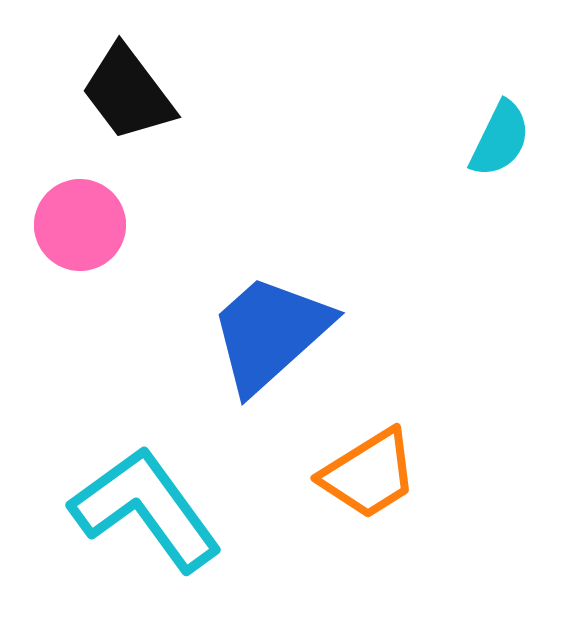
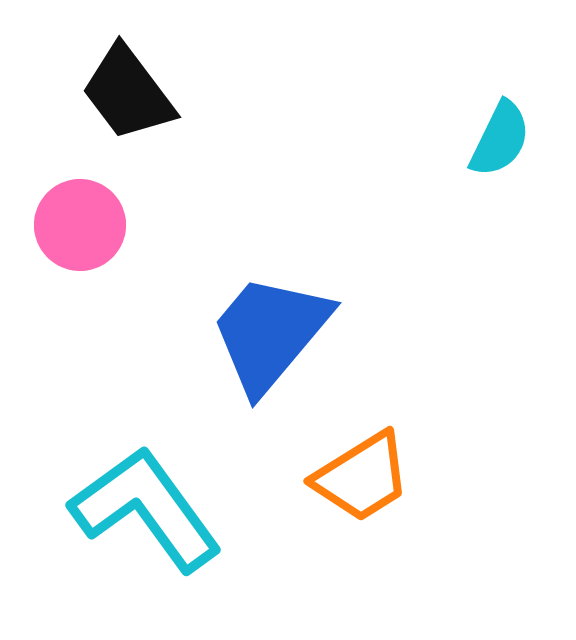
blue trapezoid: rotated 8 degrees counterclockwise
orange trapezoid: moved 7 px left, 3 px down
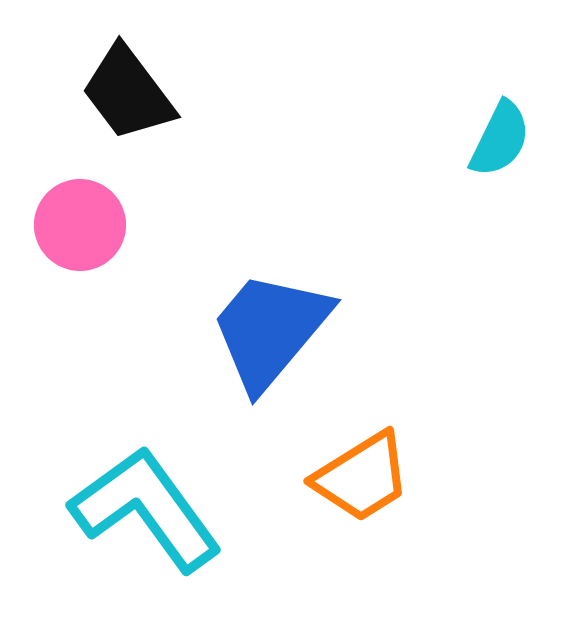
blue trapezoid: moved 3 px up
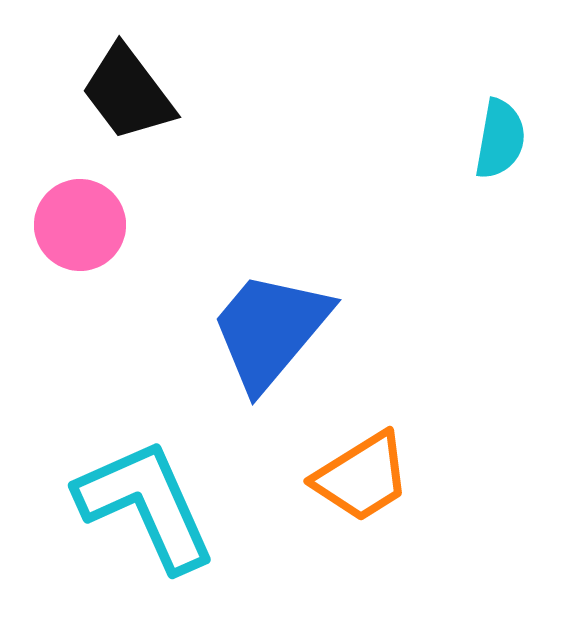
cyan semicircle: rotated 16 degrees counterclockwise
cyan L-shape: moved 4 px up; rotated 12 degrees clockwise
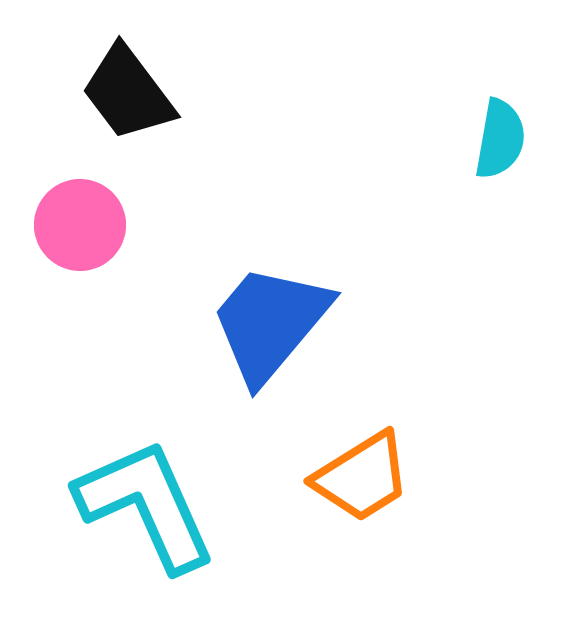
blue trapezoid: moved 7 px up
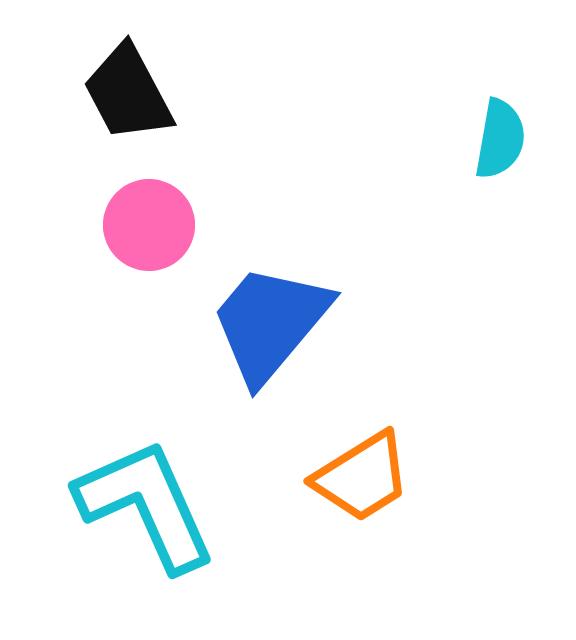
black trapezoid: rotated 9 degrees clockwise
pink circle: moved 69 px right
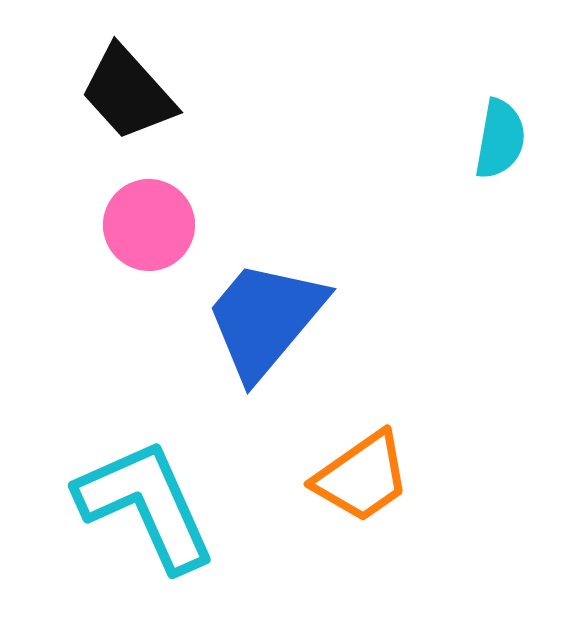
black trapezoid: rotated 14 degrees counterclockwise
blue trapezoid: moved 5 px left, 4 px up
orange trapezoid: rotated 3 degrees counterclockwise
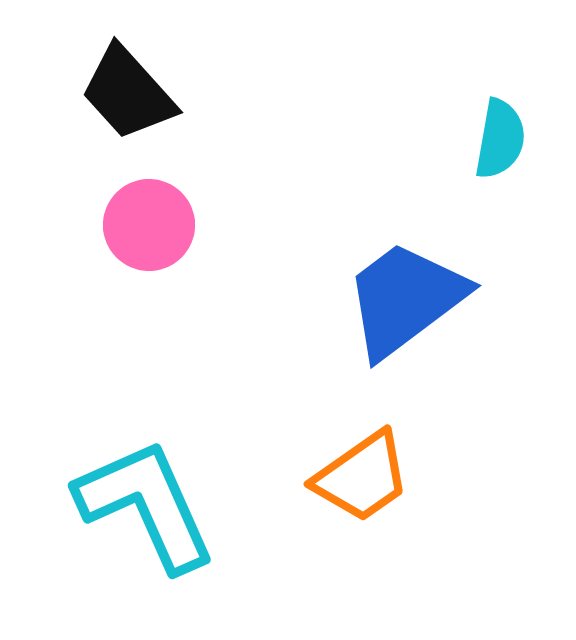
blue trapezoid: moved 140 px right, 20 px up; rotated 13 degrees clockwise
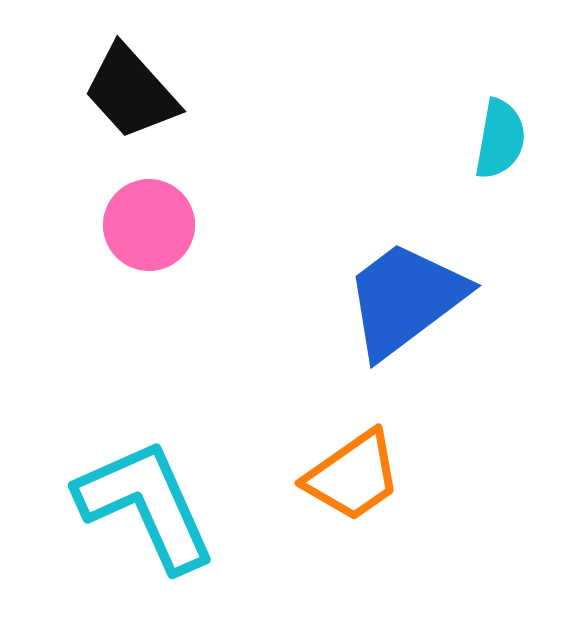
black trapezoid: moved 3 px right, 1 px up
orange trapezoid: moved 9 px left, 1 px up
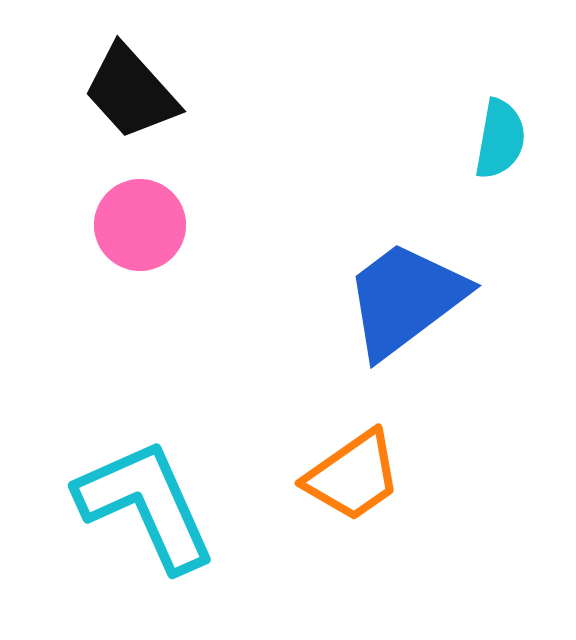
pink circle: moved 9 px left
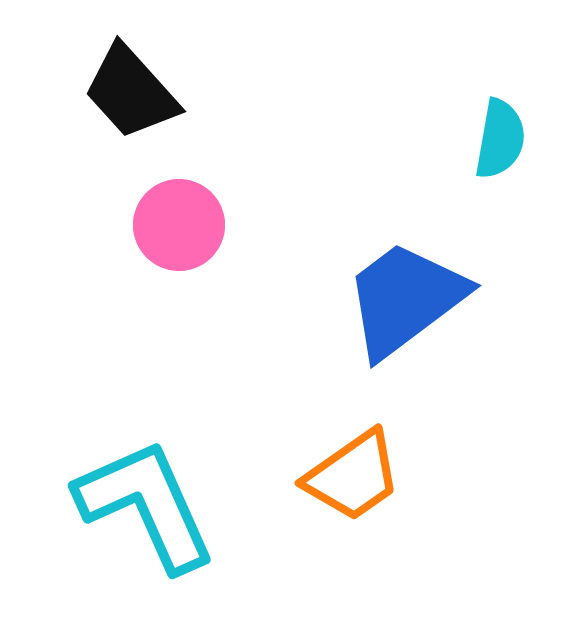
pink circle: moved 39 px right
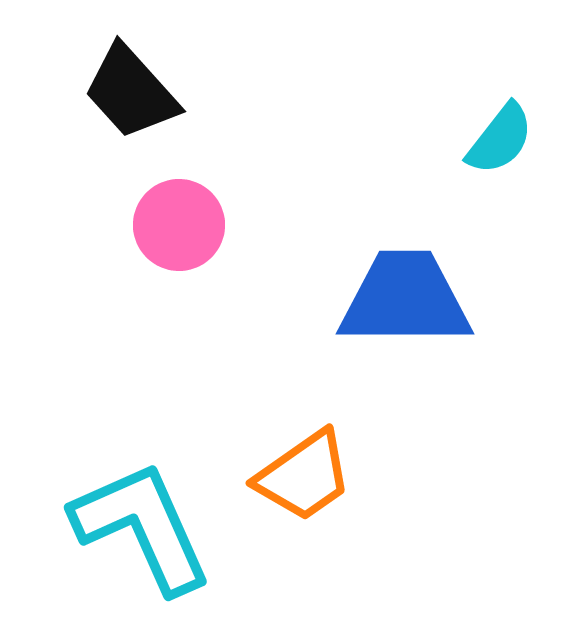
cyan semicircle: rotated 28 degrees clockwise
blue trapezoid: rotated 37 degrees clockwise
orange trapezoid: moved 49 px left
cyan L-shape: moved 4 px left, 22 px down
